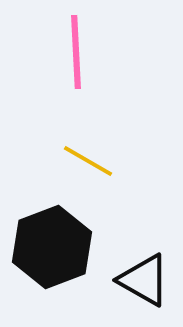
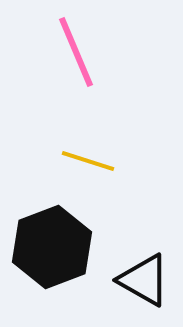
pink line: rotated 20 degrees counterclockwise
yellow line: rotated 12 degrees counterclockwise
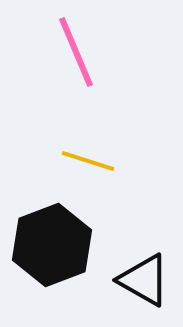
black hexagon: moved 2 px up
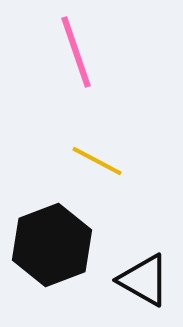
pink line: rotated 4 degrees clockwise
yellow line: moved 9 px right; rotated 10 degrees clockwise
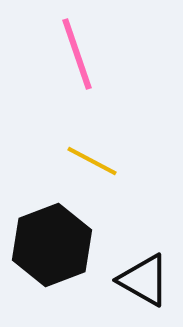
pink line: moved 1 px right, 2 px down
yellow line: moved 5 px left
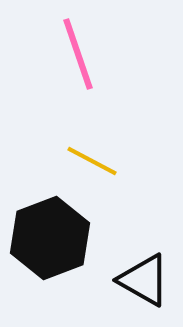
pink line: moved 1 px right
black hexagon: moved 2 px left, 7 px up
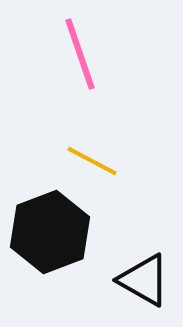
pink line: moved 2 px right
black hexagon: moved 6 px up
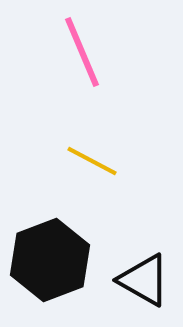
pink line: moved 2 px right, 2 px up; rotated 4 degrees counterclockwise
black hexagon: moved 28 px down
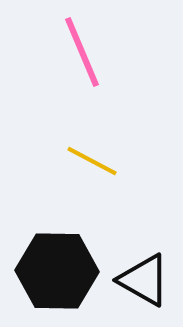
black hexagon: moved 7 px right, 11 px down; rotated 22 degrees clockwise
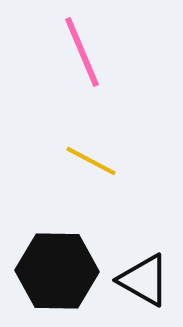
yellow line: moved 1 px left
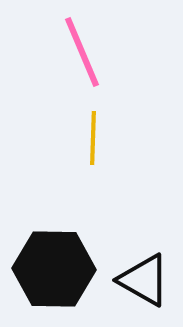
yellow line: moved 2 px right, 23 px up; rotated 64 degrees clockwise
black hexagon: moved 3 px left, 2 px up
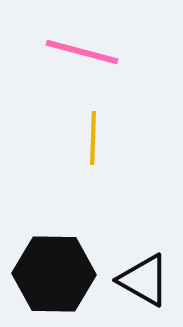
pink line: rotated 52 degrees counterclockwise
black hexagon: moved 5 px down
